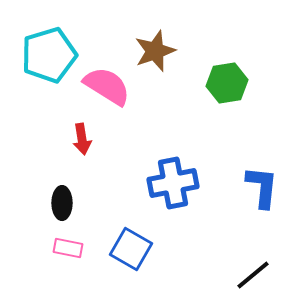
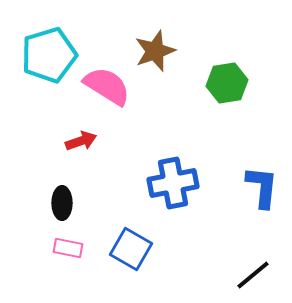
red arrow: moved 1 px left, 2 px down; rotated 100 degrees counterclockwise
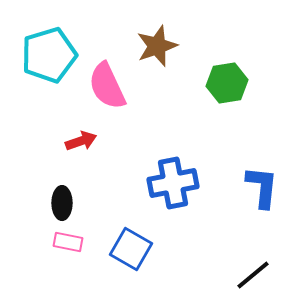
brown star: moved 2 px right, 5 px up
pink semicircle: rotated 147 degrees counterclockwise
pink rectangle: moved 6 px up
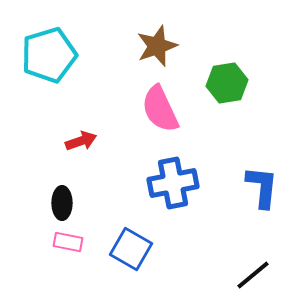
pink semicircle: moved 53 px right, 23 px down
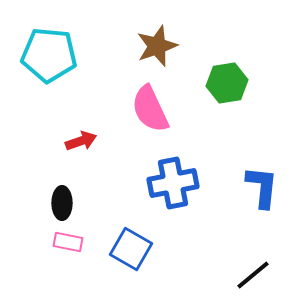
cyan pentagon: rotated 22 degrees clockwise
pink semicircle: moved 10 px left
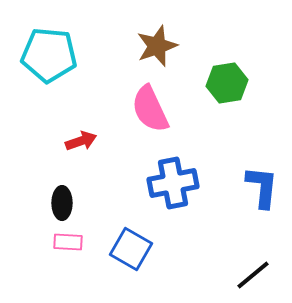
pink rectangle: rotated 8 degrees counterclockwise
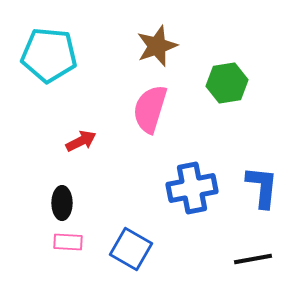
pink semicircle: rotated 42 degrees clockwise
red arrow: rotated 8 degrees counterclockwise
blue cross: moved 19 px right, 5 px down
black line: moved 16 px up; rotated 30 degrees clockwise
